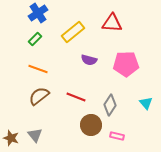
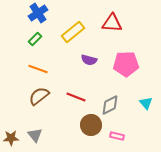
gray diamond: rotated 30 degrees clockwise
brown star: rotated 21 degrees counterclockwise
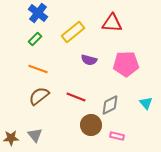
blue cross: rotated 18 degrees counterclockwise
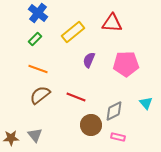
purple semicircle: rotated 98 degrees clockwise
brown semicircle: moved 1 px right, 1 px up
gray diamond: moved 4 px right, 6 px down
pink rectangle: moved 1 px right, 1 px down
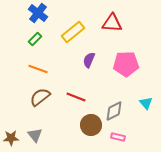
brown semicircle: moved 2 px down
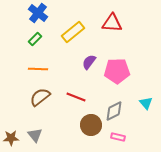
purple semicircle: moved 2 px down; rotated 14 degrees clockwise
pink pentagon: moved 9 px left, 7 px down
orange line: rotated 18 degrees counterclockwise
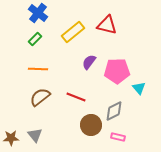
red triangle: moved 5 px left, 2 px down; rotated 10 degrees clockwise
cyan triangle: moved 7 px left, 15 px up
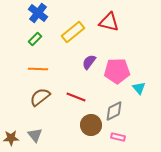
red triangle: moved 2 px right, 3 px up
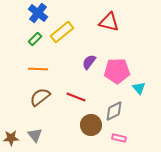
yellow rectangle: moved 11 px left
pink rectangle: moved 1 px right, 1 px down
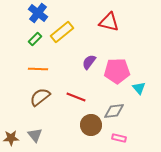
gray diamond: rotated 20 degrees clockwise
